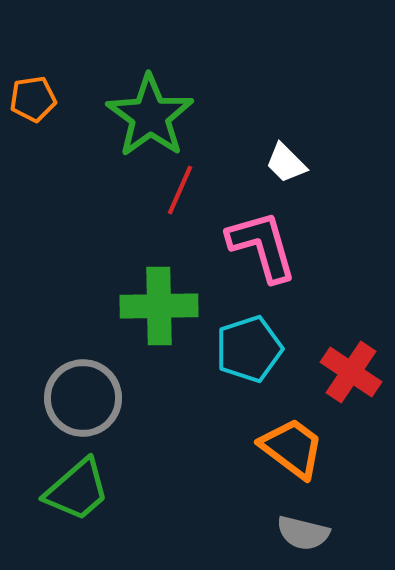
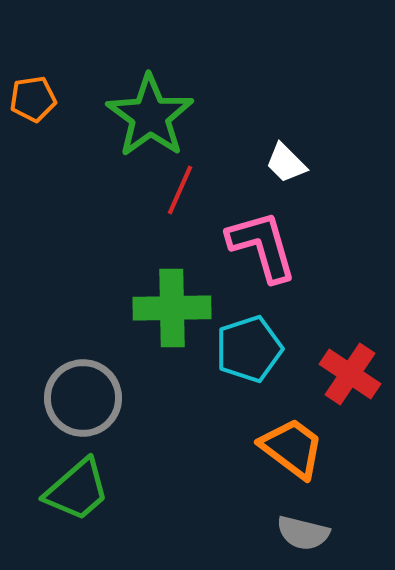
green cross: moved 13 px right, 2 px down
red cross: moved 1 px left, 2 px down
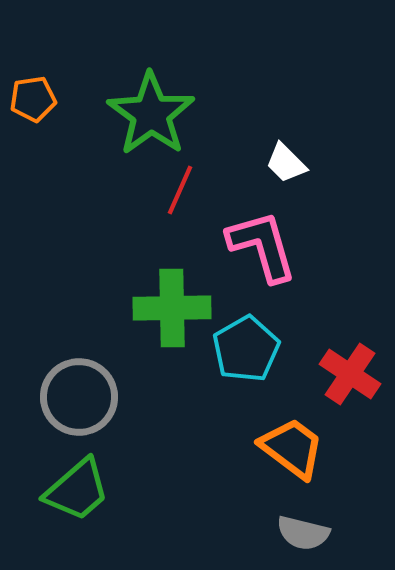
green star: moved 1 px right, 2 px up
cyan pentagon: moved 3 px left; rotated 12 degrees counterclockwise
gray circle: moved 4 px left, 1 px up
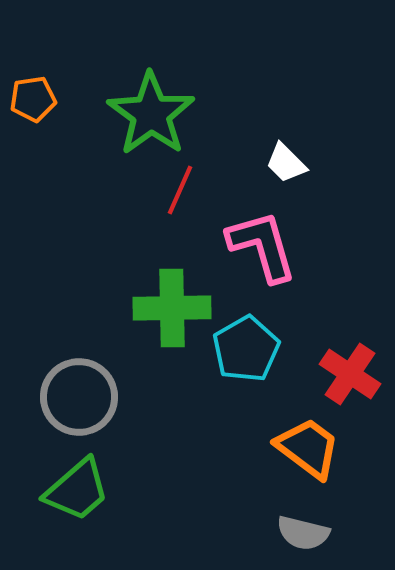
orange trapezoid: moved 16 px right
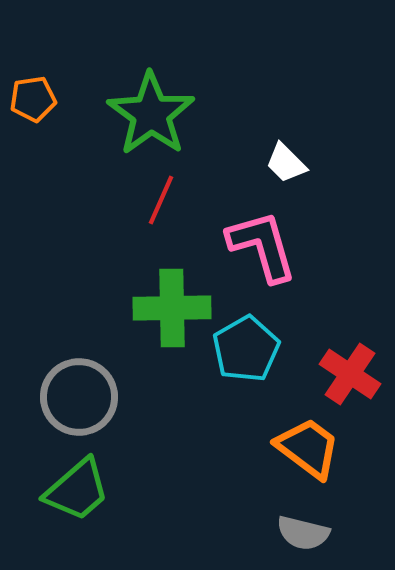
red line: moved 19 px left, 10 px down
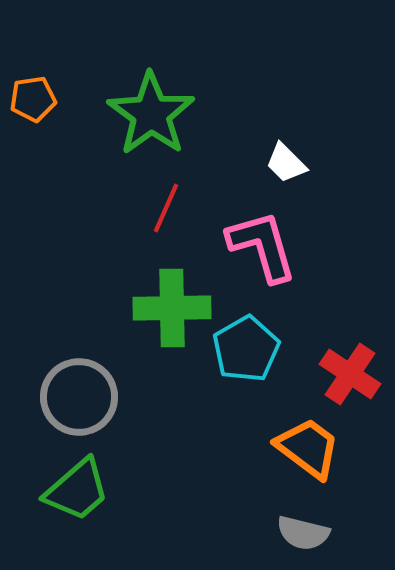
red line: moved 5 px right, 8 px down
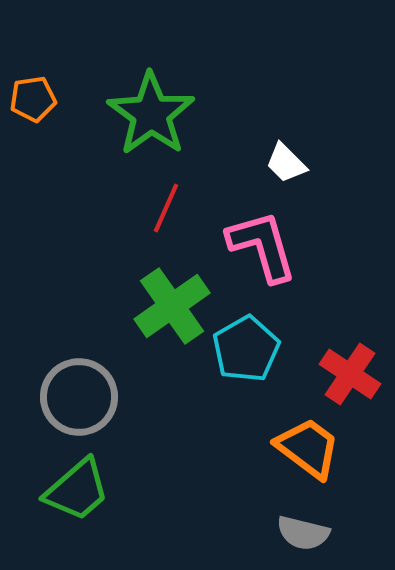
green cross: moved 2 px up; rotated 34 degrees counterclockwise
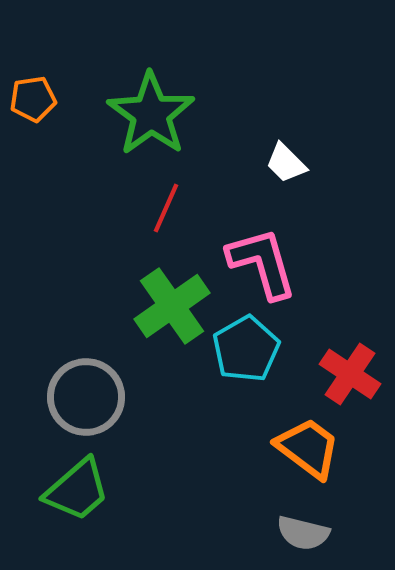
pink L-shape: moved 17 px down
gray circle: moved 7 px right
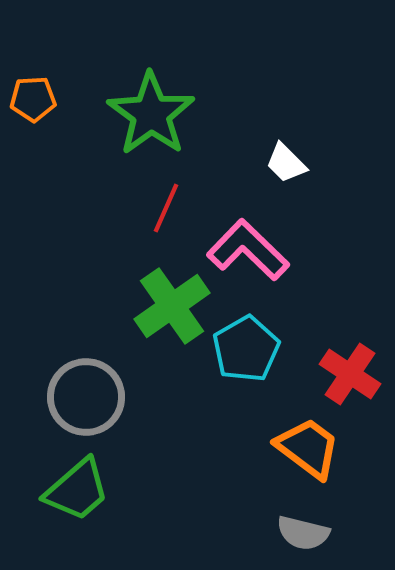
orange pentagon: rotated 6 degrees clockwise
pink L-shape: moved 14 px left, 13 px up; rotated 30 degrees counterclockwise
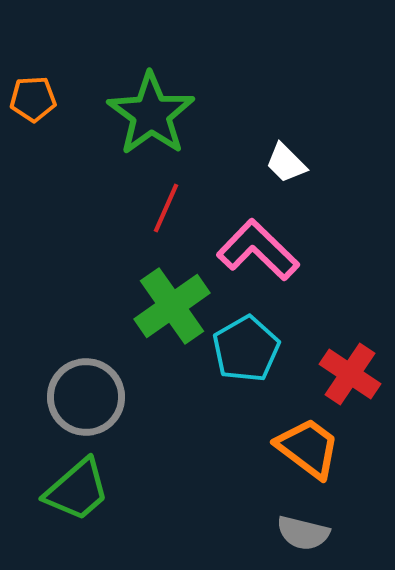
pink L-shape: moved 10 px right
